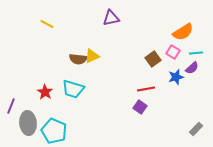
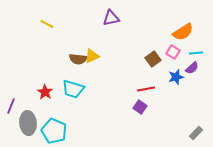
gray rectangle: moved 4 px down
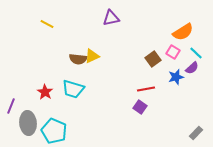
cyan line: rotated 48 degrees clockwise
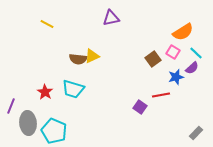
red line: moved 15 px right, 6 px down
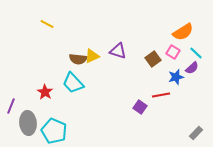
purple triangle: moved 7 px right, 33 px down; rotated 30 degrees clockwise
cyan trapezoid: moved 6 px up; rotated 30 degrees clockwise
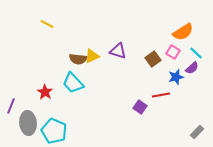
gray rectangle: moved 1 px right, 1 px up
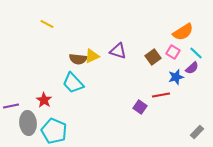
brown square: moved 2 px up
red star: moved 1 px left, 8 px down
purple line: rotated 56 degrees clockwise
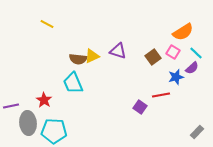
cyan trapezoid: rotated 20 degrees clockwise
cyan pentagon: rotated 20 degrees counterclockwise
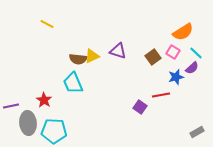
gray rectangle: rotated 16 degrees clockwise
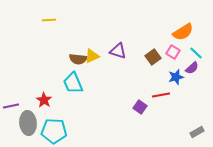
yellow line: moved 2 px right, 4 px up; rotated 32 degrees counterclockwise
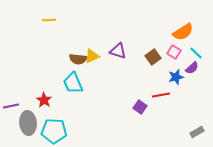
pink square: moved 1 px right
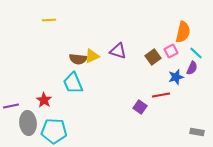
orange semicircle: rotated 45 degrees counterclockwise
pink square: moved 3 px left, 1 px up; rotated 32 degrees clockwise
purple semicircle: rotated 24 degrees counterclockwise
gray rectangle: rotated 40 degrees clockwise
